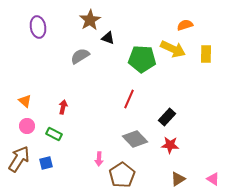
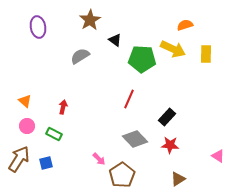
black triangle: moved 7 px right, 2 px down; rotated 16 degrees clockwise
pink arrow: rotated 48 degrees counterclockwise
pink triangle: moved 5 px right, 23 px up
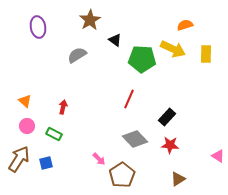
gray semicircle: moved 3 px left, 1 px up
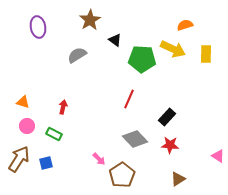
orange triangle: moved 2 px left, 1 px down; rotated 24 degrees counterclockwise
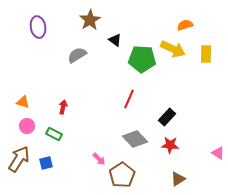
pink triangle: moved 3 px up
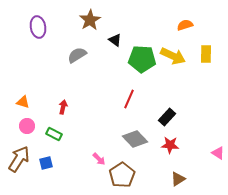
yellow arrow: moved 7 px down
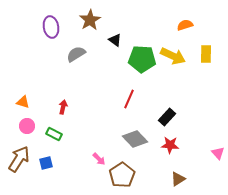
purple ellipse: moved 13 px right
gray semicircle: moved 1 px left, 1 px up
pink triangle: rotated 16 degrees clockwise
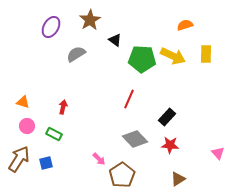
purple ellipse: rotated 40 degrees clockwise
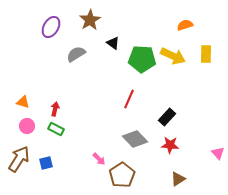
black triangle: moved 2 px left, 3 px down
red arrow: moved 8 px left, 2 px down
green rectangle: moved 2 px right, 5 px up
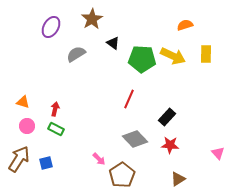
brown star: moved 2 px right, 1 px up
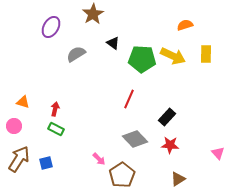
brown star: moved 1 px right, 5 px up
pink circle: moved 13 px left
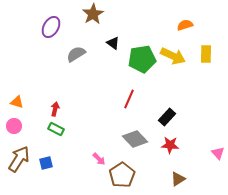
green pentagon: rotated 12 degrees counterclockwise
orange triangle: moved 6 px left
